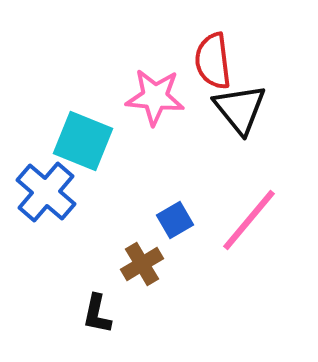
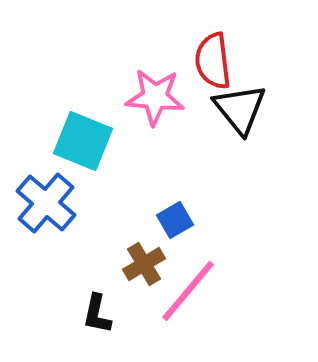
blue cross: moved 11 px down
pink line: moved 61 px left, 71 px down
brown cross: moved 2 px right
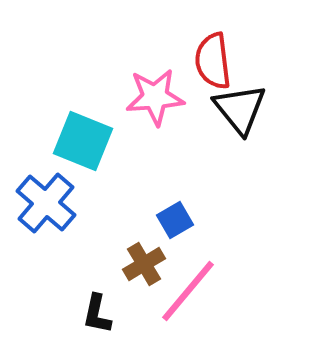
pink star: rotated 10 degrees counterclockwise
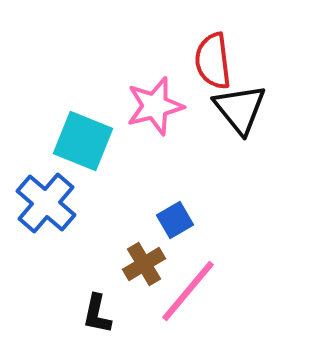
pink star: moved 9 px down; rotated 10 degrees counterclockwise
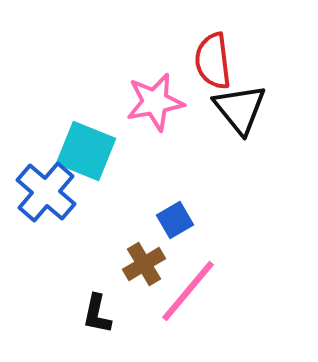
pink star: moved 4 px up; rotated 4 degrees clockwise
cyan square: moved 3 px right, 10 px down
blue cross: moved 11 px up
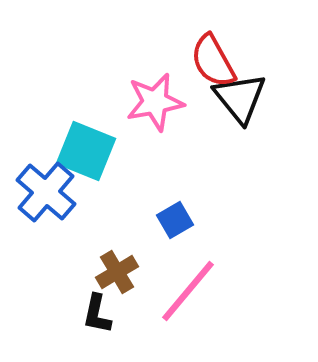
red semicircle: rotated 22 degrees counterclockwise
black triangle: moved 11 px up
brown cross: moved 27 px left, 8 px down
